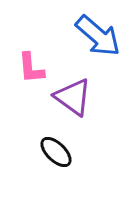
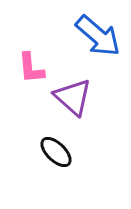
purple triangle: rotated 6 degrees clockwise
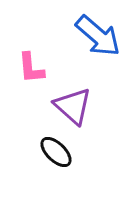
purple triangle: moved 9 px down
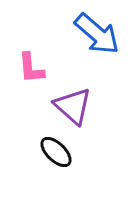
blue arrow: moved 1 px left, 2 px up
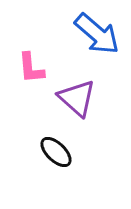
purple triangle: moved 4 px right, 8 px up
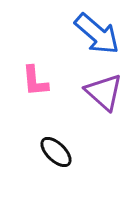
pink L-shape: moved 4 px right, 13 px down
purple triangle: moved 27 px right, 6 px up
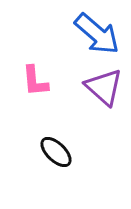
purple triangle: moved 5 px up
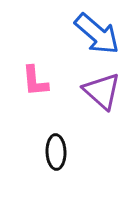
purple triangle: moved 2 px left, 4 px down
black ellipse: rotated 44 degrees clockwise
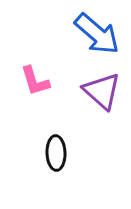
pink L-shape: rotated 12 degrees counterclockwise
black ellipse: moved 1 px down
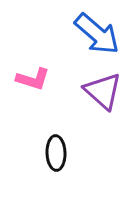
pink L-shape: moved 2 px left, 2 px up; rotated 56 degrees counterclockwise
purple triangle: moved 1 px right
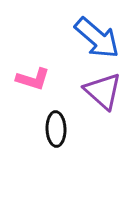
blue arrow: moved 4 px down
black ellipse: moved 24 px up
